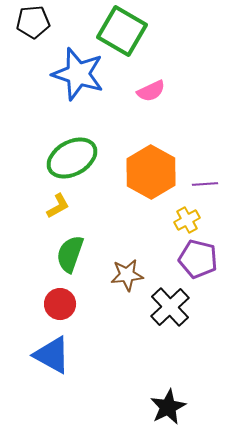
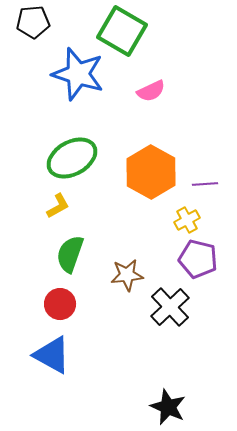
black star: rotated 21 degrees counterclockwise
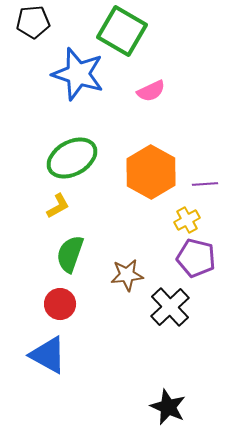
purple pentagon: moved 2 px left, 1 px up
blue triangle: moved 4 px left
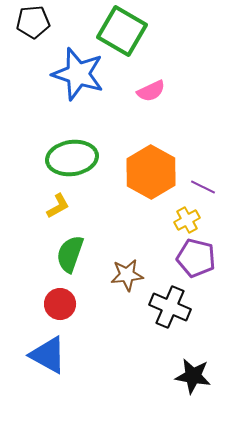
green ellipse: rotated 21 degrees clockwise
purple line: moved 2 px left, 3 px down; rotated 30 degrees clockwise
black cross: rotated 24 degrees counterclockwise
black star: moved 25 px right, 31 px up; rotated 15 degrees counterclockwise
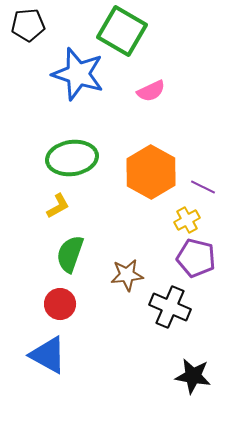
black pentagon: moved 5 px left, 3 px down
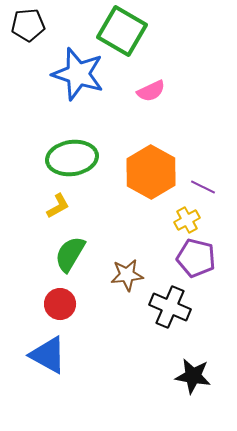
green semicircle: rotated 12 degrees clockwise
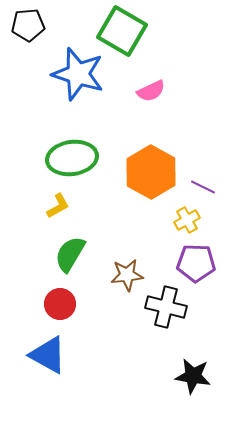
purple pentagon: moved 5 px down; rotated 12 degrees counterclockwise
black cross: moved 4 px left; rotated 9 degrees counterclockwise
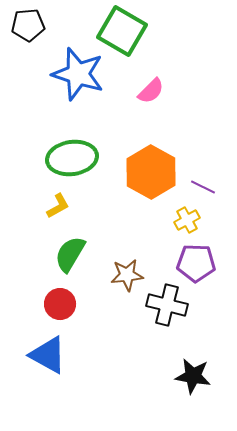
pink semicircle: rotated 20 degrees counterclockwise
black cross: moved 1 px right, 2 px up
